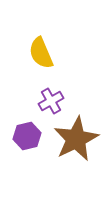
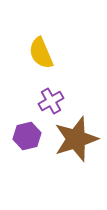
brown star: rotated 9 degrees clockwise
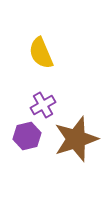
purple cross: moved 8 px left, 4 px down
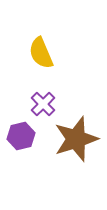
purple cross: moved 1 px up; rotated 15 degrees counterclockwise
purple hexagon: moved 6 px left
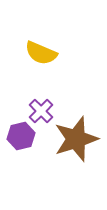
yellow semicircle: rotated 44 degrees counterclockwise
purple cross: moved 2 px left, 7 px down
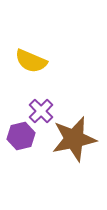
yellow semicircle: moved 10 px left, 8 px down
brown star: moved 2 px left; rotated 6 degrees clockwise
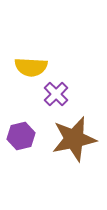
yellow semicircle: moved 6 px down; rotated 20 degrees counterclockwise
purple cross: moved 15 px right, 17 px up
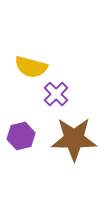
yellow semicircle: rotated 12 degrees clockwise
brown star: rotated 12 degrees clockwise
